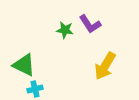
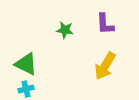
purple L-shape: moved 15 px right; rotated 30 degrees clockwise
green triangle: moved 2 px right, 1 px up
cyan cross: moved 9 px left
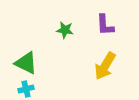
purple L-shape: moved 1 px down
green triangle: moved 1 px up
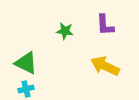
green star: moved 1 px down
yellow arrow: rotated 84 degrees clockwise
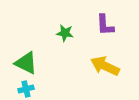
green star: moved 2 px down
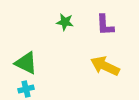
green star: moved 11 px up
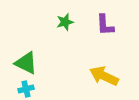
green star: rotated 24 degrees counterclockwise
yellow arrow: moved 1 px left, 10 px down
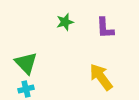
purple L-shape: moved 3 px down
green triangle: rotated 20 degrees clockwise
yellow arrow: moved 3 px left, 1 px down; rotated 28 degrees clockwise
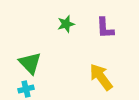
green star: moved 1 px right, 2 px down
green triangle: moved 4 px right
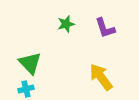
purple L-shape: rotated 15 degrees counterclockwise
